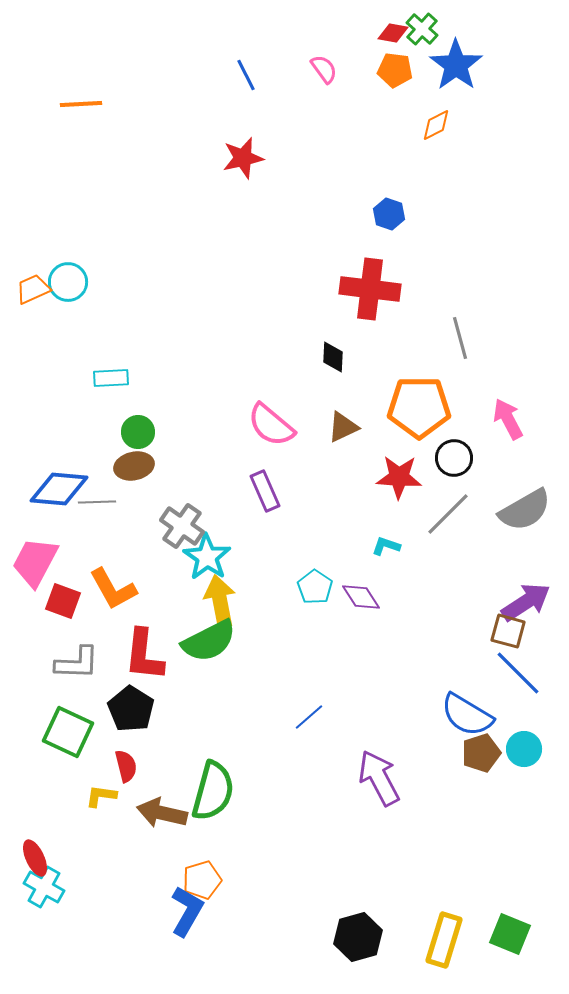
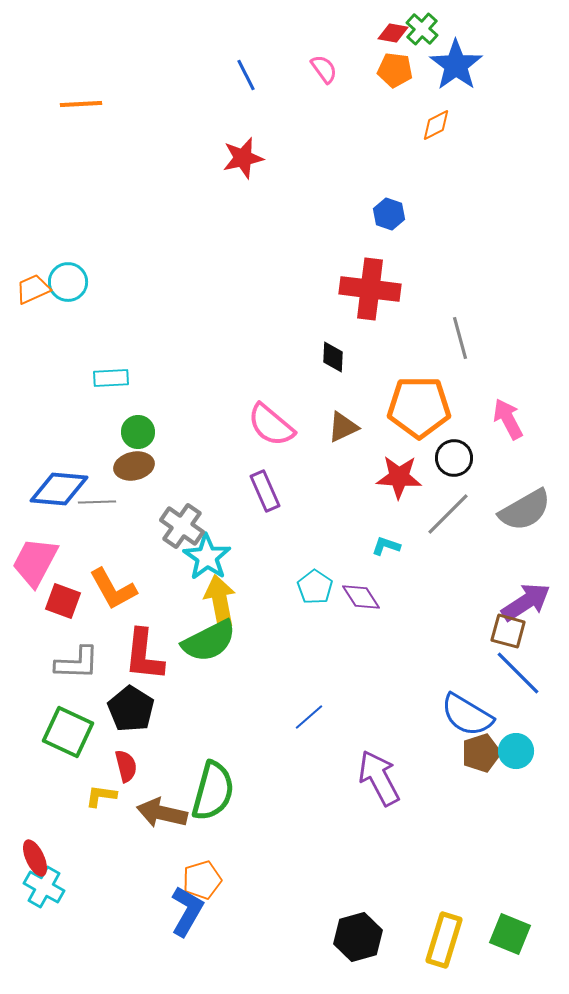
cyan circle at (524, 749): moved 8 px left, 2 px down
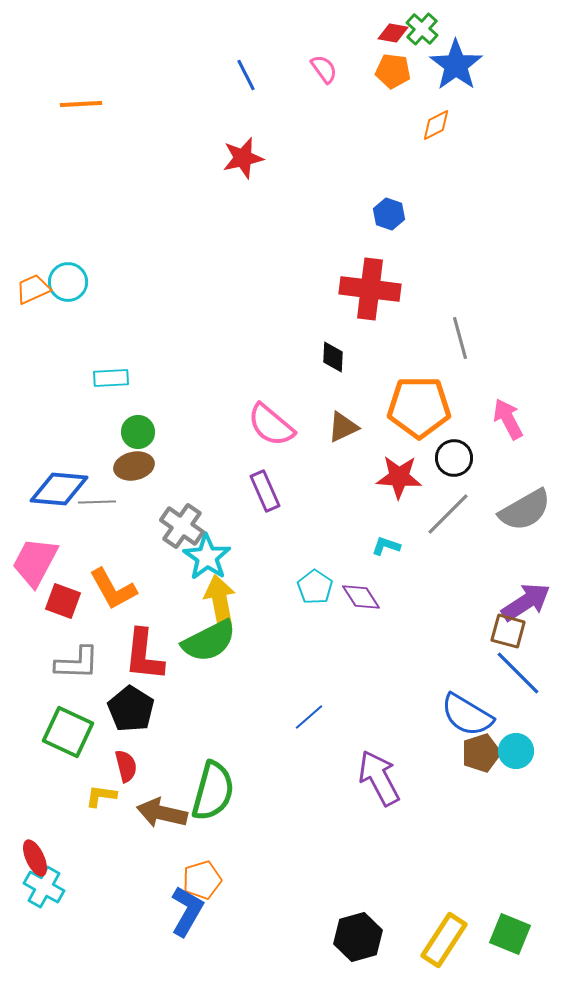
orange pentagon at (395, 70): moved 2 px left, 1 px down
yellow rectangle at (444, 940): rotated 16 degrees clockwise
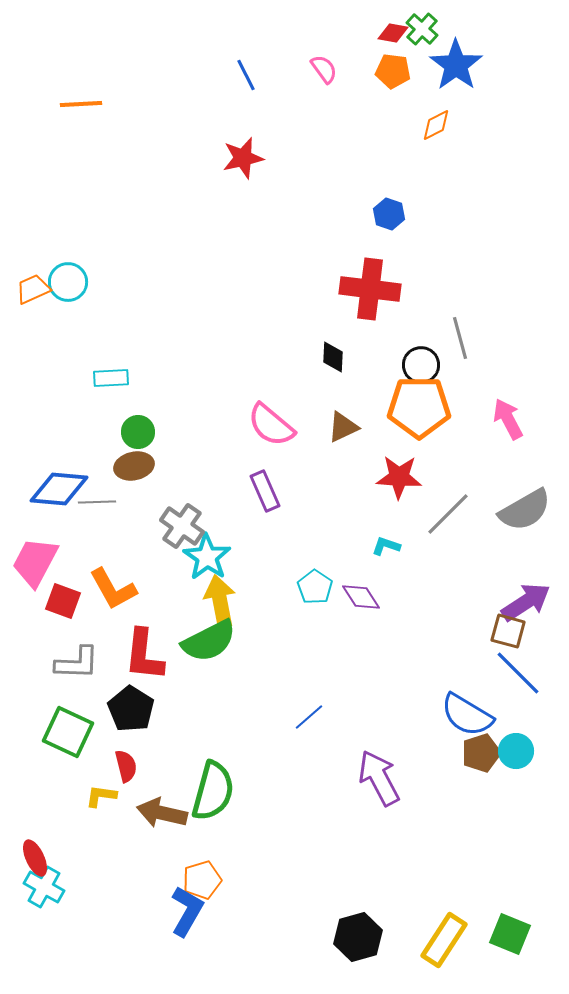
black circle at (454, 458): moved 33 px left, 93 px up
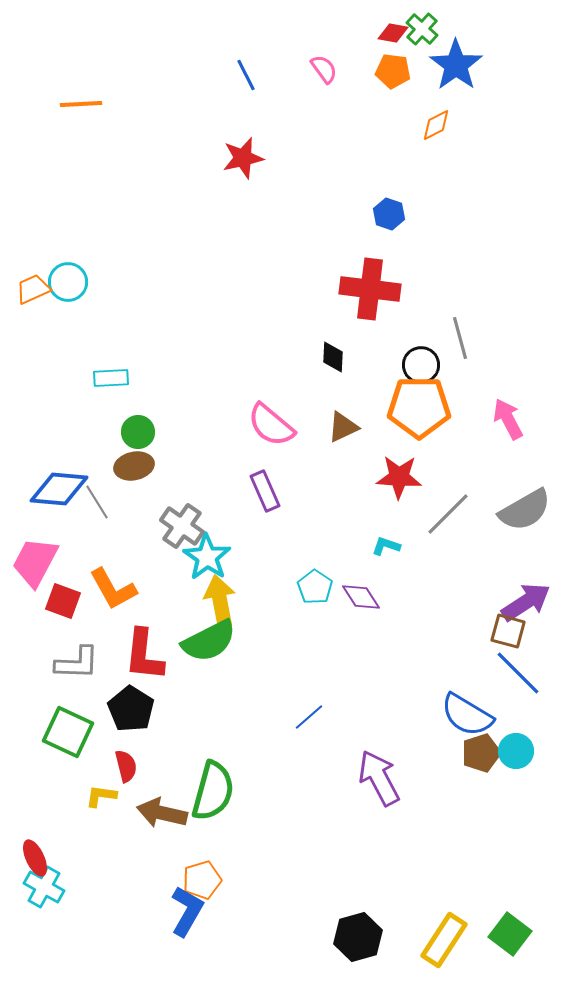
gray line at (97, 502): rotated 60 degrees clockwise
green square at (510, 934): rotated 15 degrees clockwise
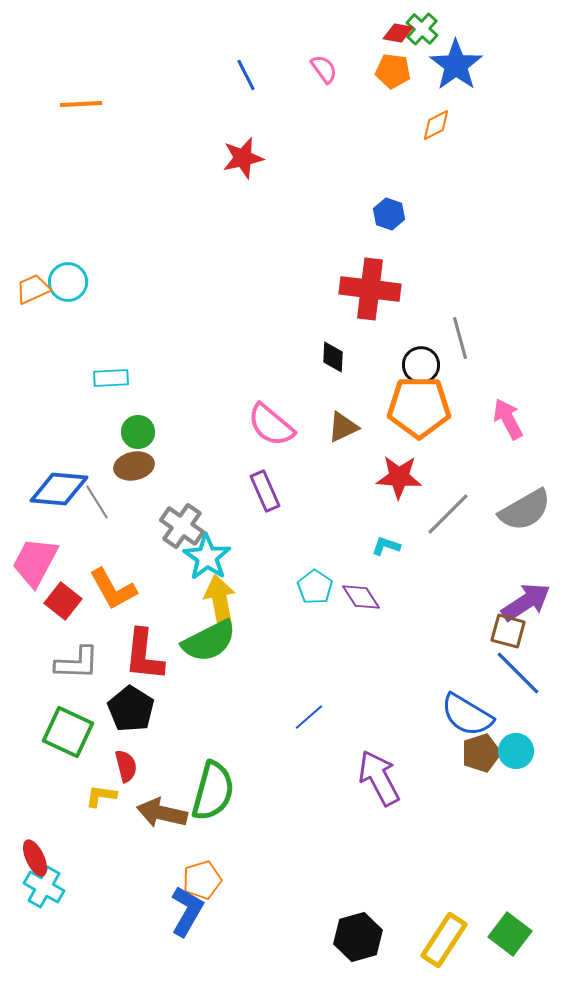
red diamond at (393, 33): moved 5 px right
red square at (63, 601): rotated 18 degrees clockwise
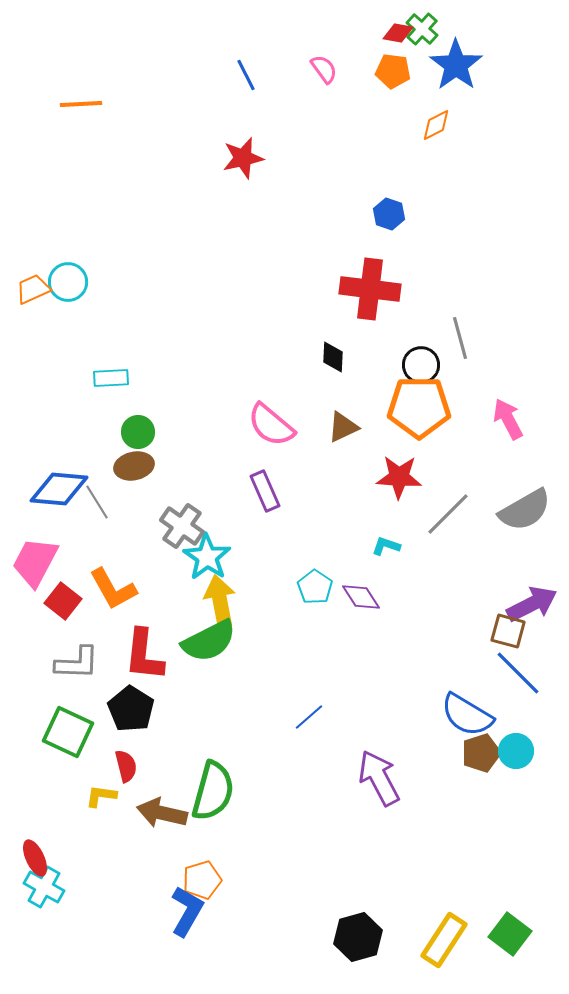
purple arrow at (526, 602): moved 6 px right, 2 px down; rotated 6 degrees clockwise
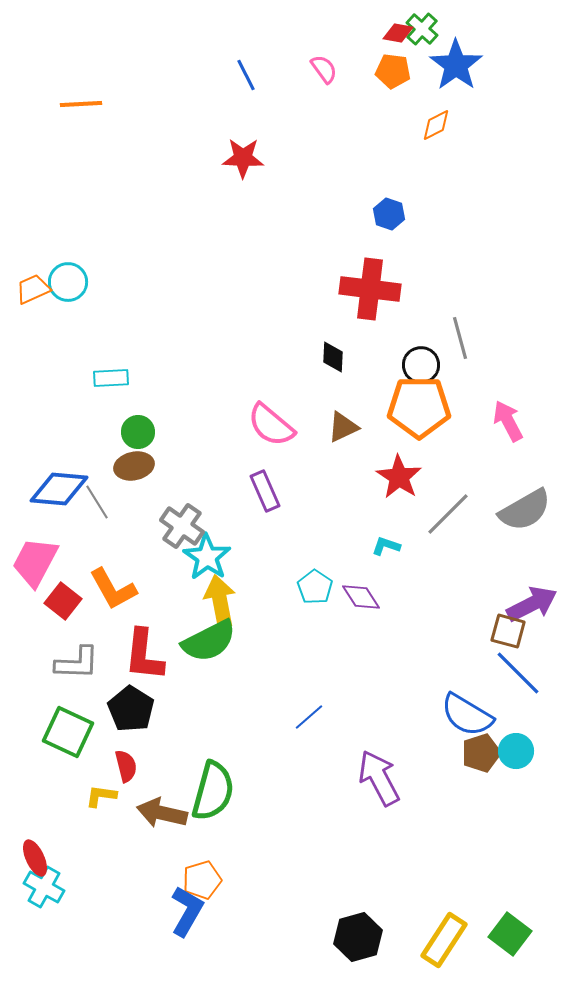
red star at (243, 158): rotated 15 degrees clockwise
pink arrow at (508, 419): moved 2 px down
red star at (399, 477): rotated 30 degrees clockwise
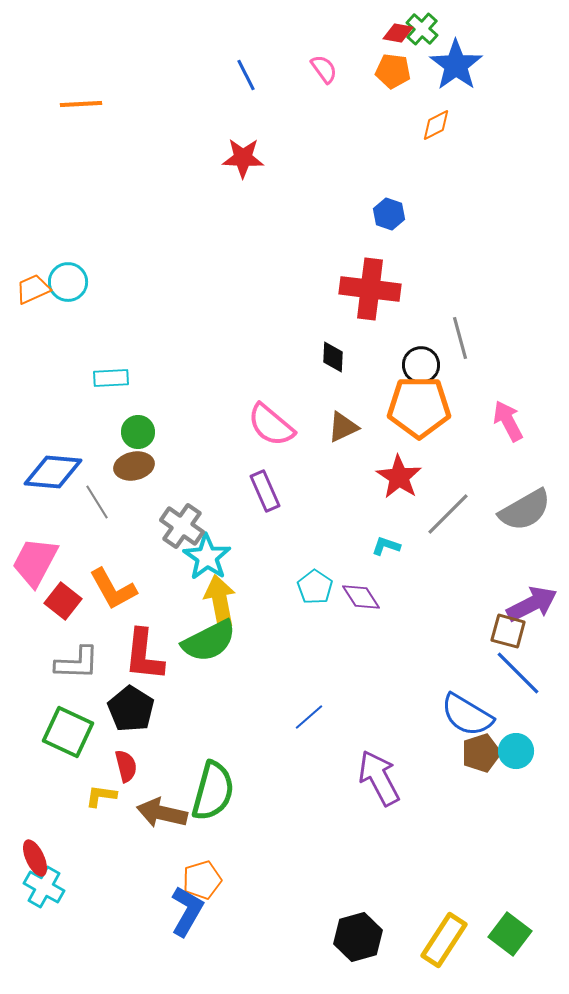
blue diamond at (59, 489): moved 6 px left, 17 px up
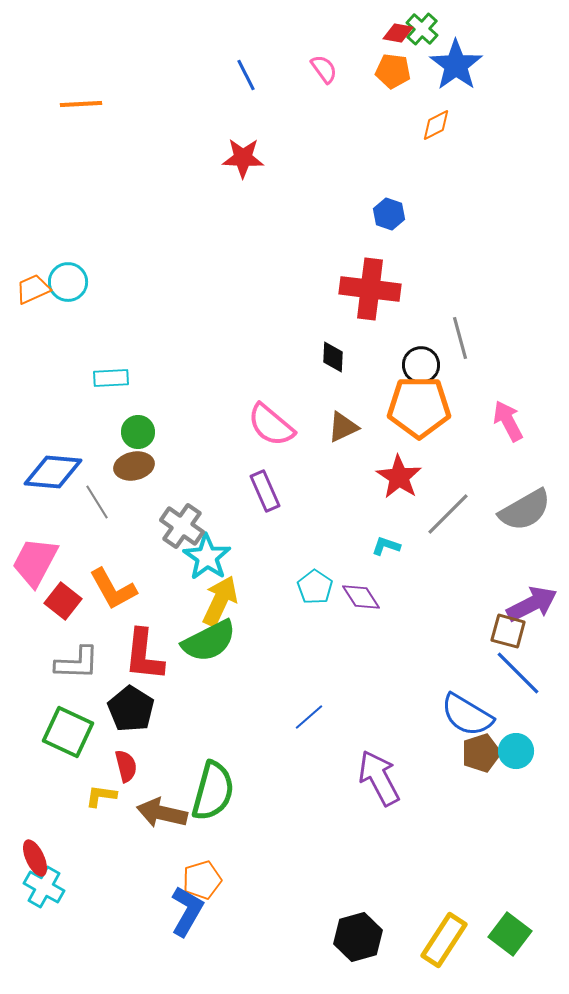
yellow arrow at (220, 601): rotated 36 degrees clockwise
